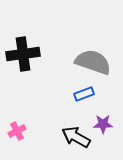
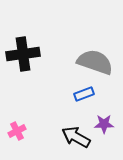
gray semicircle: moved 2 px right
purple star: moved 1 px right
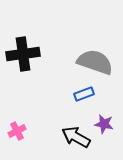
purple star: rotated 12 degrees clockwise
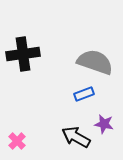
pink cross: moved 10 px down; rotated 18 degrees counterclockwise
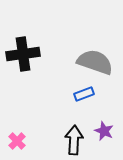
purple star: moved 7 px down; rotated 12 degrees clockwise
black arrow: moved 2 px left, 3 px down; rotated 64 degrees clockwise
